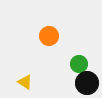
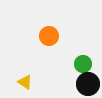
green circle: moved 4 px right
black circle: moved 1 px right, 1 px down
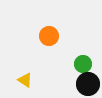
yellow triangle: moved 2 px up
